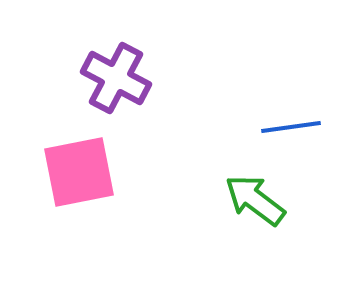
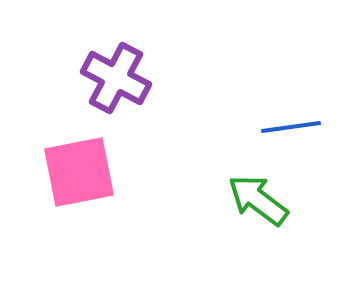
green arrow: moved 3 px right
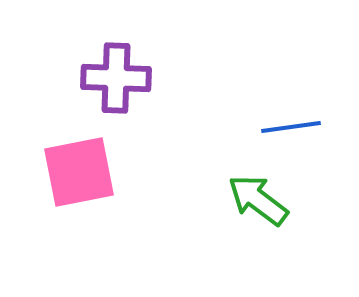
purple cross: rotated 26 degrees counterclockwise
